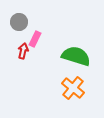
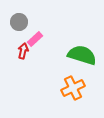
pink rectangle: rotated 21 degrees clockwise
green semicircle: moved 6 px right, 1 px up
orange cross: rotated 25 degrees clockwise
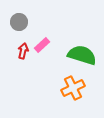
pink rectangle: moved 7 px right, 6 px down
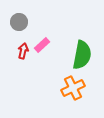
green semicircle: rotated 84 degrees clockwise
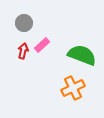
gray circle: moved 5 px right, 1 px down
green semicircle: rotated 80 degrees counterclockwise
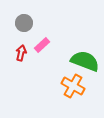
red arrow: moved 2 px left, 2 px down
green semicircle: moved 3 px right, 6 px down
orange cross: moved 2 px up; rotated 35 degrees counterclockwise
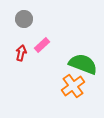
gray circle: moved 4 px up
green semicircle: moved 2 px left, 3 px down
orange cross: rotated 25 degrees clockwise
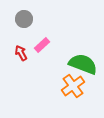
red arrow: rotated 42 degrees counterclockwise
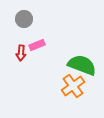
pink rectangle: moved 5 px left; rotated 21 degrees clockwise
red arrow: rotated 147 degrees counterclockwise
green semicircle: moved 1 px left, 1 px down
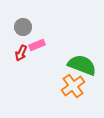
gray circle: moved 1 px left, 8 px down
red arrow: rotated 21 degrees clockwise
